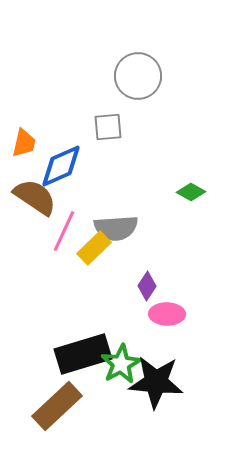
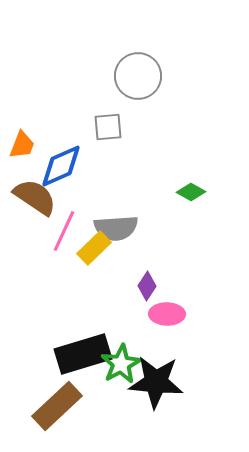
orange trapezoid: moved 2 px left, 2 px down; rotated 8 degrees clockwise
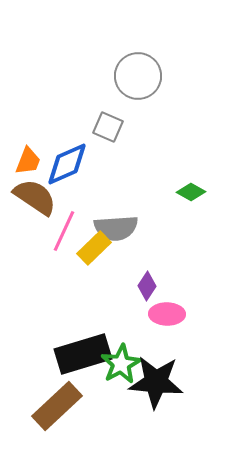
gray square: rotated 28 degrees clockwise
orange trapezoid: moved 6 px right, 16 px down
blue diamond: moved 6 px right, 2 px up
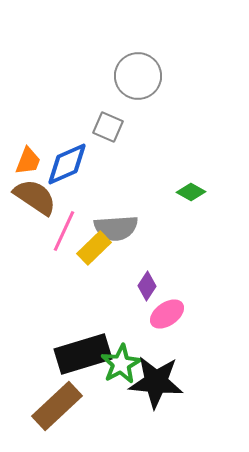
pink ellipse: rotated 36 degrees counterclockwise
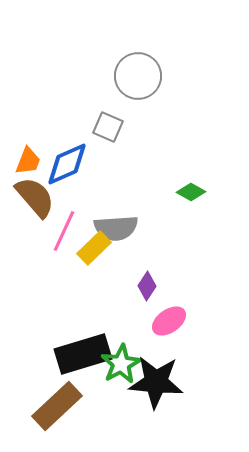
brown semicircle: rotated 15 degrees clockwise
pink ellipse: moved 2 px right, 7 px down
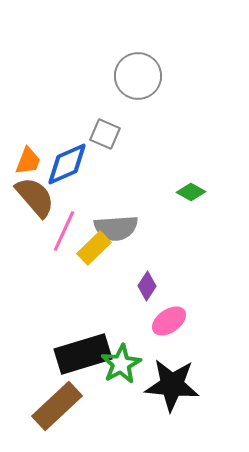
gray square: moved 3 px left, 7 px down
black star: moved 16 px right, 3 px down
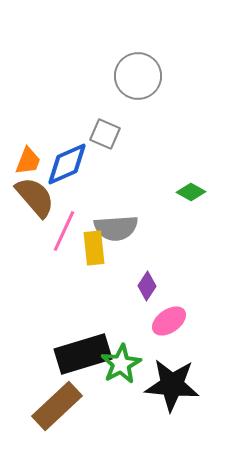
yellow rectangle: rotated 52 degrees counterclockwise
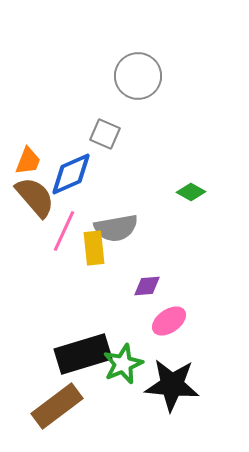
blue diamond: moved 4 px right, 10 px down
gray semicircle: rotated 6 degrees counterclockwise
purple diamond: rotated 52 degrees clockwise
green star: moved 2 px right; rotated 6 degrees clockwise
brown rectangle: rotated 6 degrees clockwise
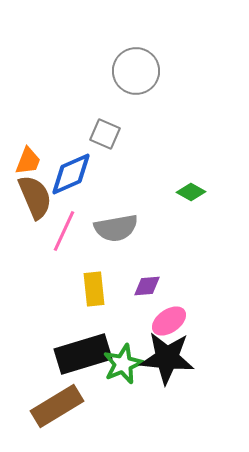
gray circle: moved 2 px left, 5 px up
brown semicircle: rotated 18 degrees clockwise
yellow rectangle: moved 41 px down
black star: moved 5 px left, 27 px up
brown rectangle: rotated 6 degrees clockwise
